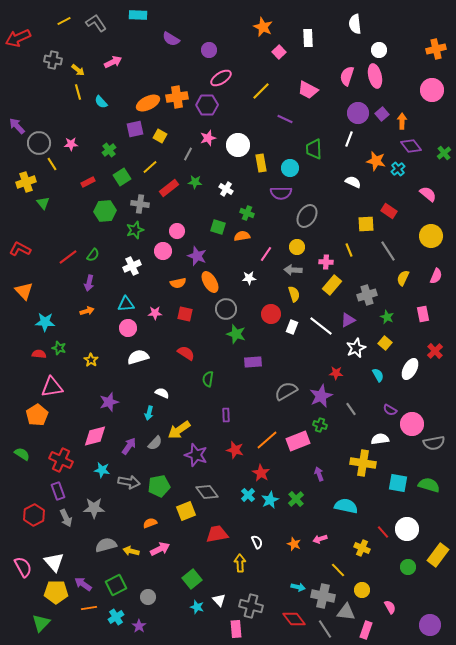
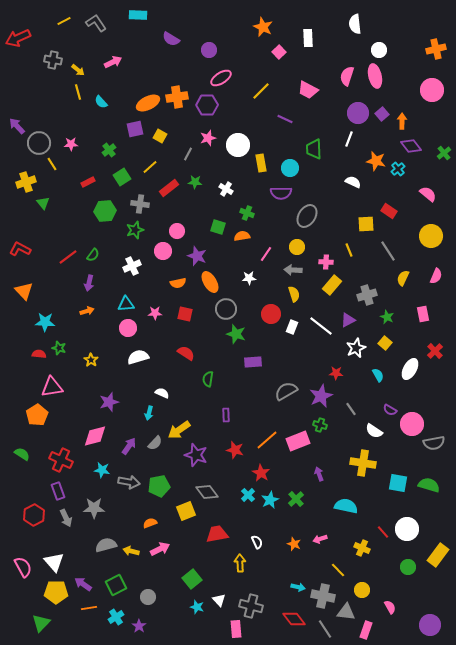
white semicircle at (380, 439): moved 6 px left, 8 px up; rotated 138 degrees counterclockwise
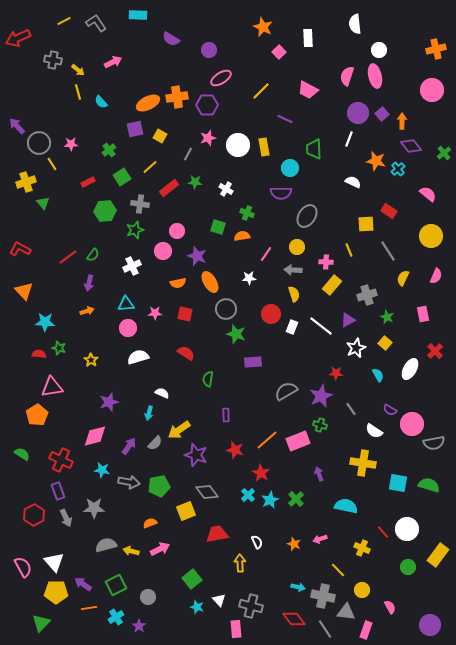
yellow rectangle at (261, 163): moved 3 px right, 16 px up
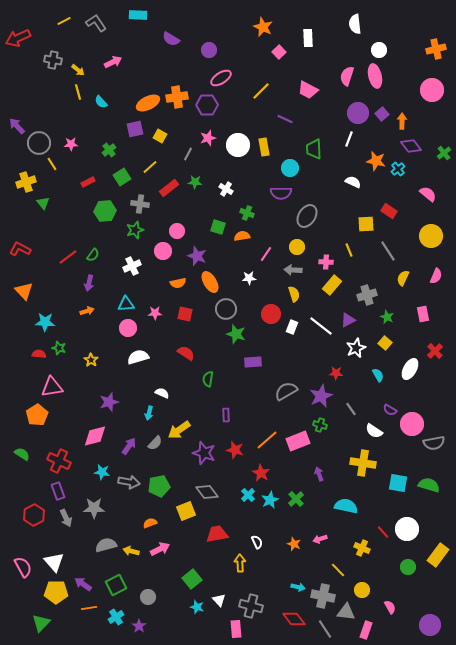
purple star at (196, 455): moved 8 px right, 2 px up
red cross at (61, 460): moved 2 px left, 1 px down
cyan star at (102, 470): moved 2 px down
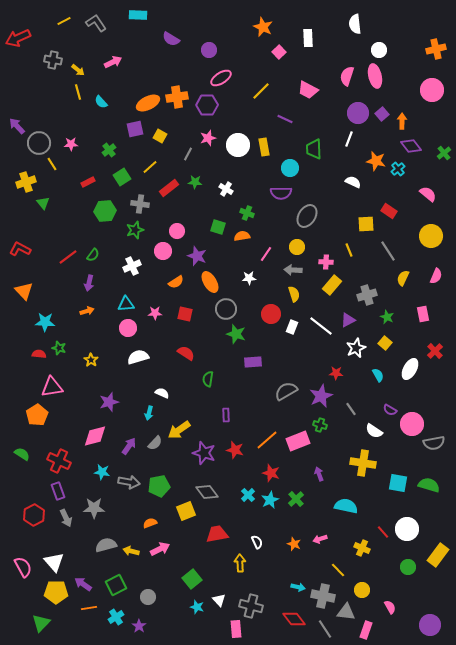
orange semicircle at (178, 283): moved 2 px left, 1 px up; rotated 21 degrees counterclockwise
red star at (261, 473): moved 10 px right; rotated 12 degrees counterclockwise
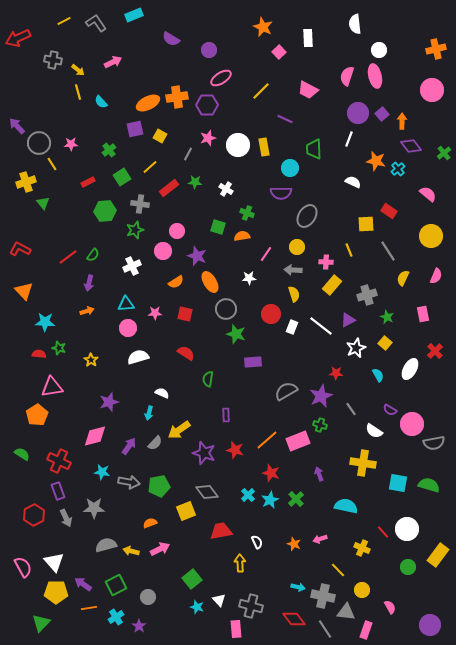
cyan rectangle at (138, 15): moved 4 px left; rotated 24 degrees counterclockwise
red trapezoid at (217, 534): moved 4 px right, 3 px up
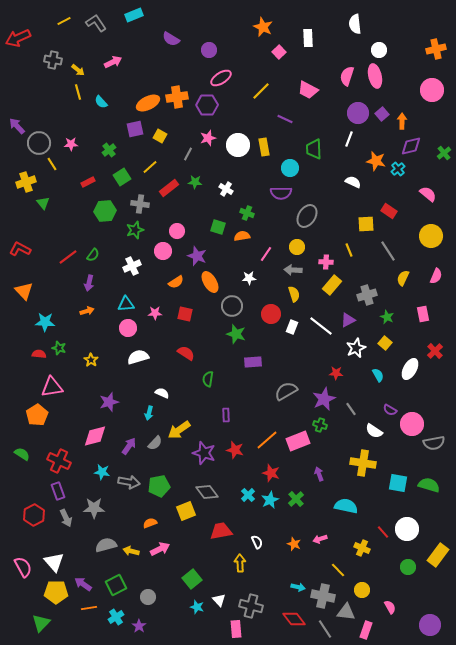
purple diamond at (411, 146): rotated 65 degrees counterclockwise
gray circle at (226, 309): moved 6 px right, 3 px up
purple star at (321, 396): moved 3 px right, 3 px down
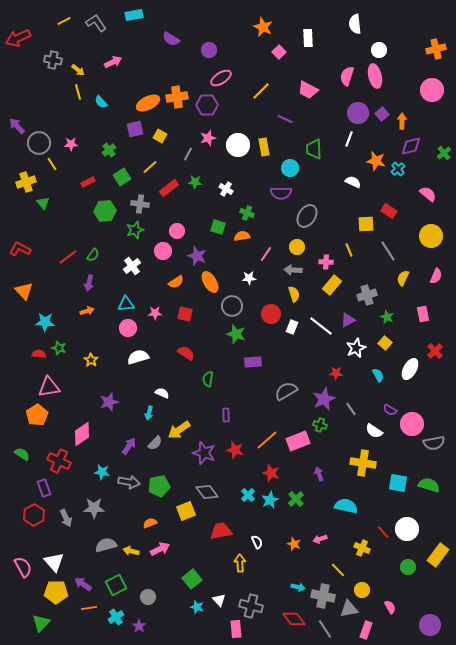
cyan rectangle at (134, 15): rotated 12 degrees clockwise
white cross at (132, 266): rotated 12 degrees counterclockwise
pink triangle at (52, 387): moved 3 px left
pink diamond at (95, 436): moved 13 px left, 2 px up; rotated 20 degrees counterclockwise
purple rectangle at (58, 491): moved 14 px left, 3 px up
gray triangle at (346, 612): moved 3 px right, 3 px up; rotated 18 degrees counterclockwise
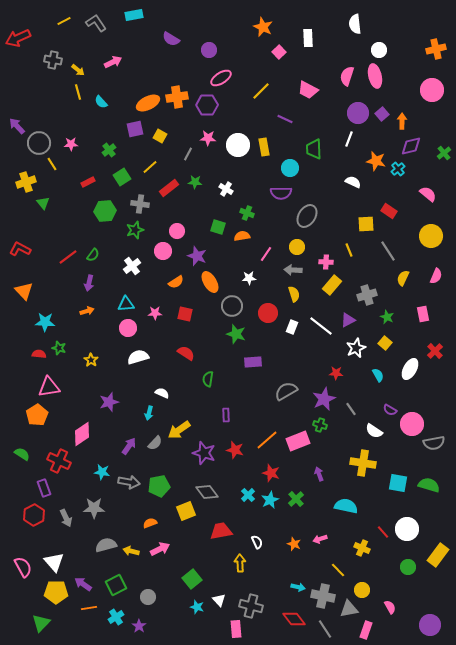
pink star at (208, 138): rotated 21 degrees clockwise
red circle at (271, 314): moved 3 px left, 1 px up
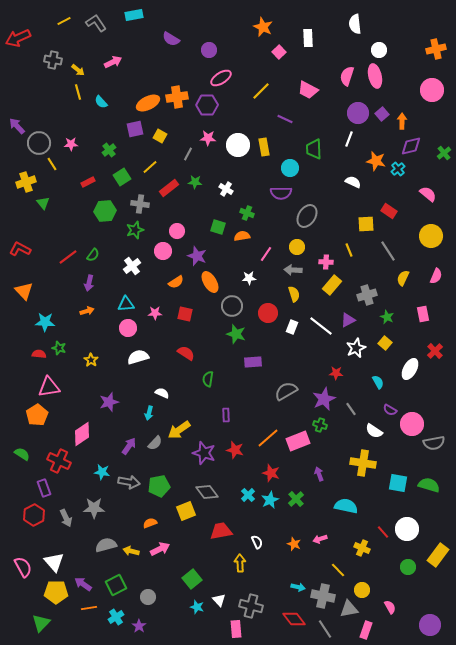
cyan semicircle at (378, 375): moved 7 px down
orange line at (267, 440): moved 1 px right, 2 px up
